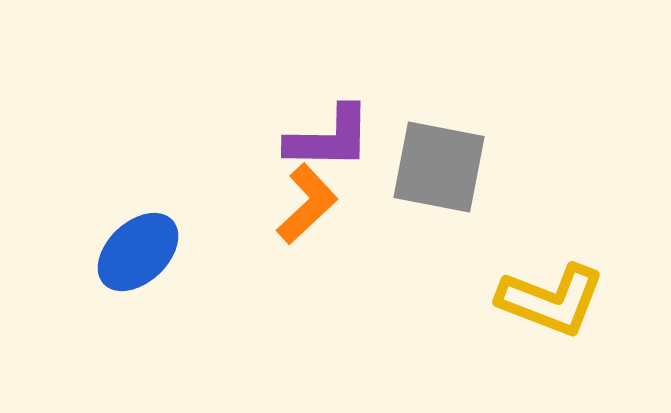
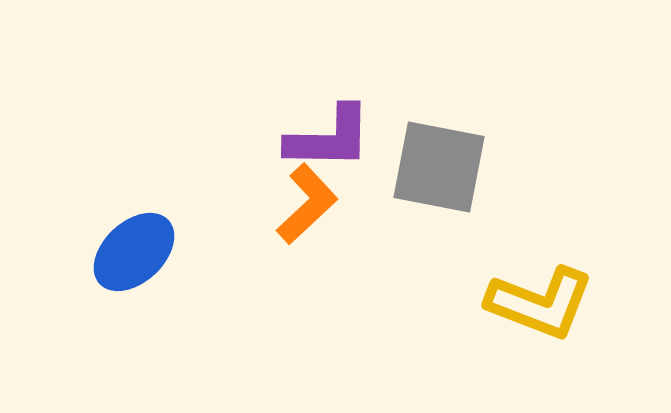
blue ellipse: moved 4 px left
yellow L-shape: moved 11 px left, 3 px down
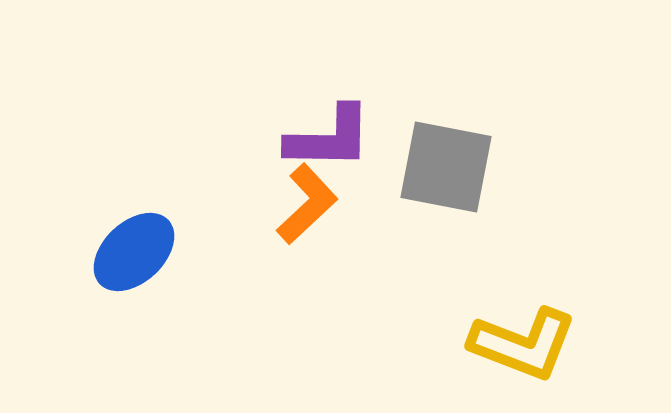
gray square: moved 7 px right
yellow L-shape: moved 17 px left, 41 px down
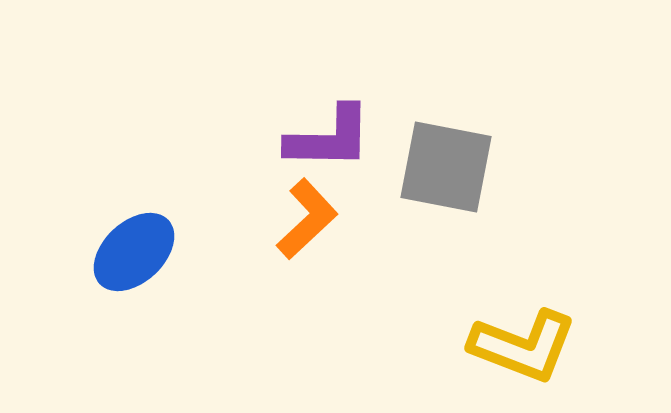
orange L-shape: moved 15 px down
yellow L-shape: moved 2 px down
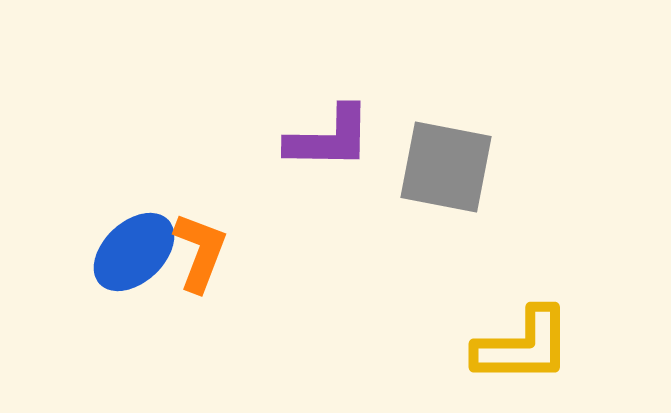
orange L-shape: moved 107 px left, 33 px down; rotated 26 degrees counterclockwise
yellow L-shape: rotated 21 degrees counterclockwise
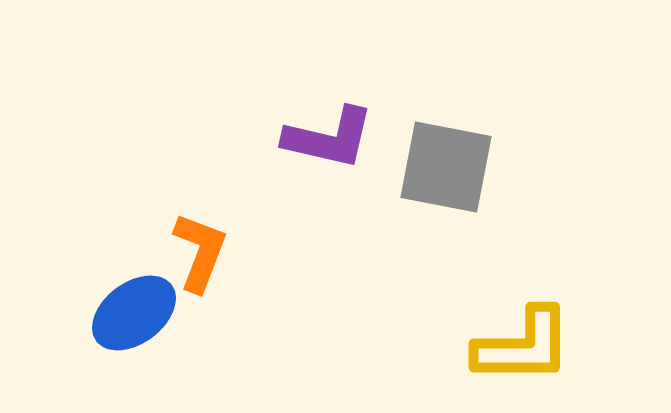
purple L-shape: rotated 12 degrees clockwise
blue ellipse: moved 61 px down; rotated 6 degrees clockwise
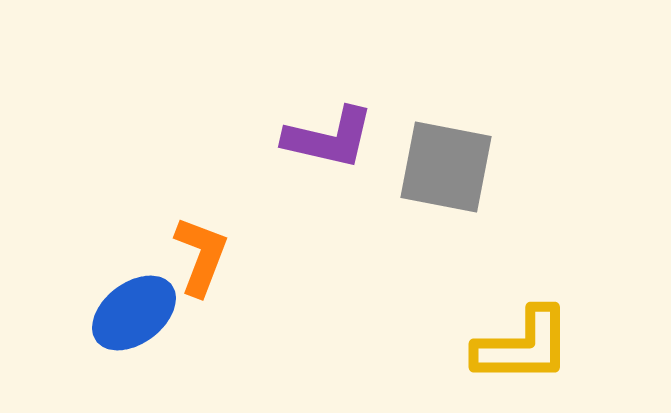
orange L-shape: moved 1 px right, 4 px down
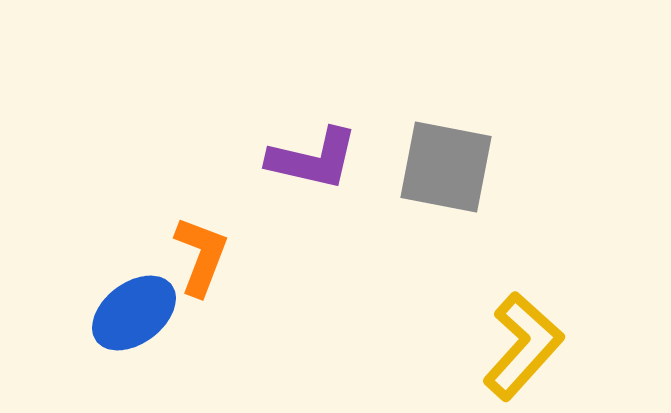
purple L-shape: moved 16 px left, 21 px down
yellow L-shape: rotated 48 degrees counterclockwise
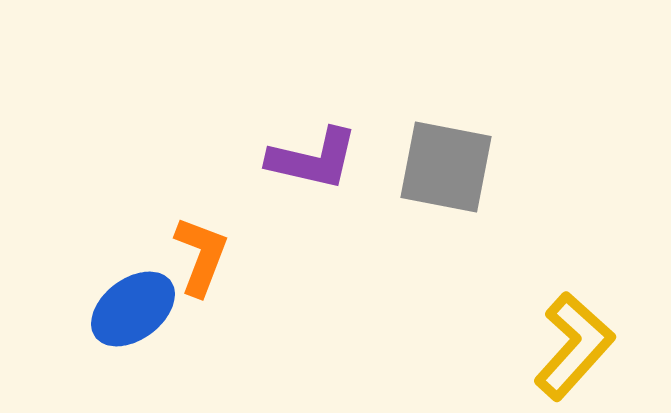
blue ellipse: moved 1 px left, 4 px up
yellow L-shape: moved 51 px right
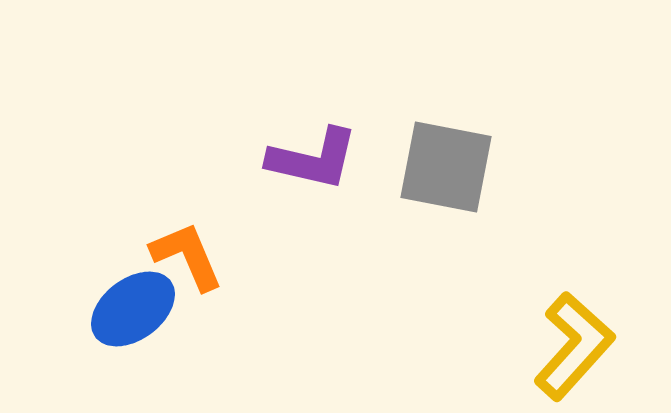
orange L-shape: moved 14 px left; rotated 44 degrees counterclockwise
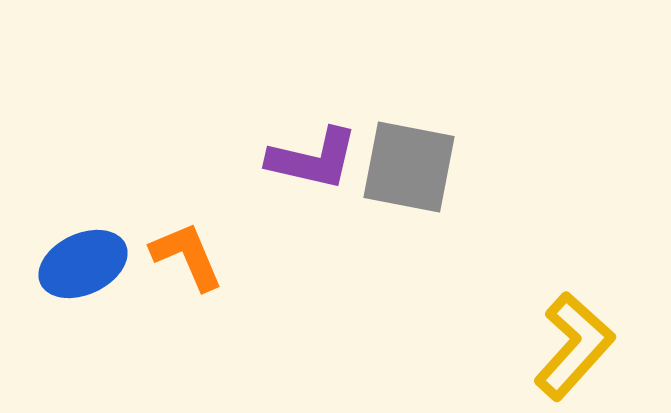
gray square: moved 37 px left
blue ellipse: moved 50 px left, 45 px up; rotated 12 degrees clockwise
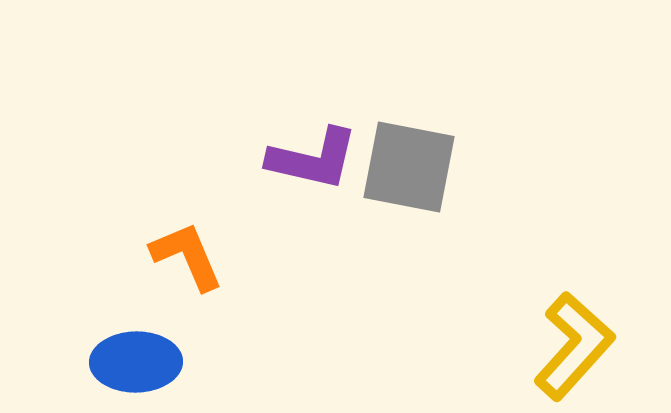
blue ellipse: moved 53 px right, 98 px down; rotated 24 degrees clockwise
